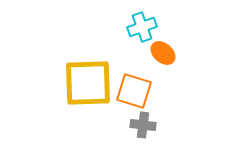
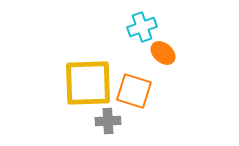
gray cross: moved 35 px left, 4 px up; rotated 10 degrees counterclockwise
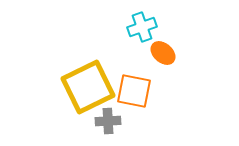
yellow square: moved 4 px down; rotated 24 degrees counterclockwise
orange square: rotated 6 degrees counterclockwise
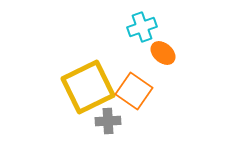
orange square: rotated 24 degrees clockwise
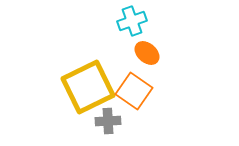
cyan cross: moved 10 px left, 6 px up
orange ellipse: moved 16 px left
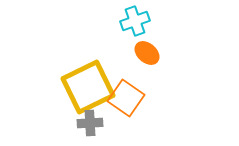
cyan cross: moved 3 px right
orange square: moved 8 px left, 7 px down
gray cross: moved 18 px left, 2 px down
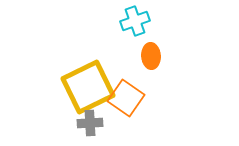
orange ellipse: moved 4 px right, 3 px down; rotated 45 degrees clockwise
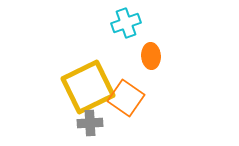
cyan cross: moved 9 px left, 2 px down
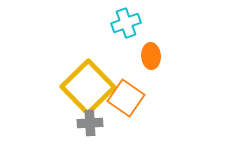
yellow square: rotated 18 degrees counterclockwise
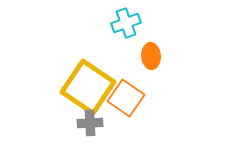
yellow square: rotated 12 degrees counterclockwise
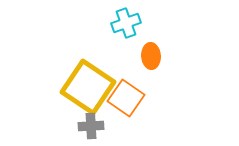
gray cross: moved 1 px right, 3 px down
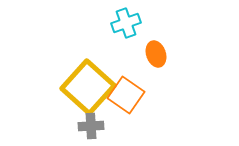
orange ellipse: moved 5 px right, 2 px up; rotated 15 degrees counterclockwise
yellow square: rotated 8 degrees clockwise
orange square: moved 3 px up
